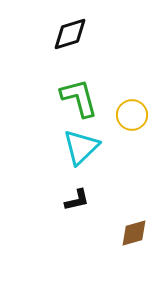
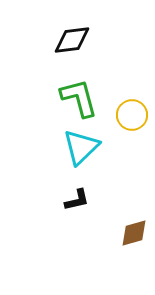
black diamond: moved 2 px right, 6 px down; rotated 9 degrees clockwise
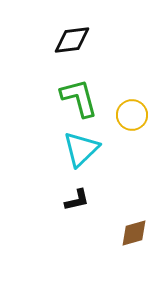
cyan triangle: moved 2 px down
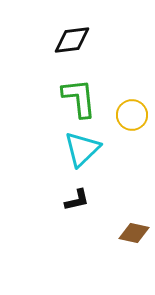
green L-shape: rotated 9 degrees clockwise
cyan triangle: moved 1 px right
brown diamond: rotated 28 degrees clockwise
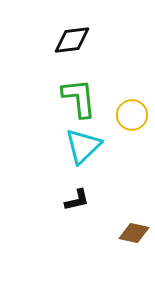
cyan triangle: moved 1 px right, 3 px up
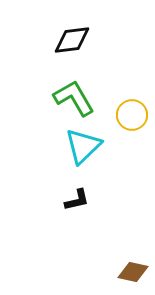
green L-shape: moved 5 px left; rotated 24 degrees counterclockwise
brown diamond: moved 1 px left, 39 px down
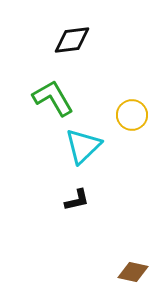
green L-shape: moved 21 px left
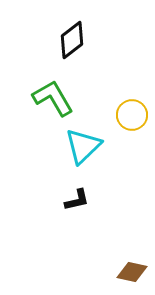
black diamond: rotated 30 degrees counterclockwise
brown diamond: moved 1 px left
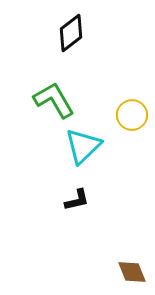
black diamond: moved 1 px left, 7 px up
green L-shape: moved 1 px right, 2 px down
brown diamond: rotated 56 degrees clockwise
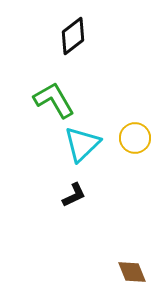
black diamond: moved 2 px right, 3 px down
yellow circle: moved 3 px right, 23 px down
cyan triangle: moved 1 px left, 2 px up
black L-shape: moved 3 px left, 5 px up; rotated 12 degrees counterclockwise
